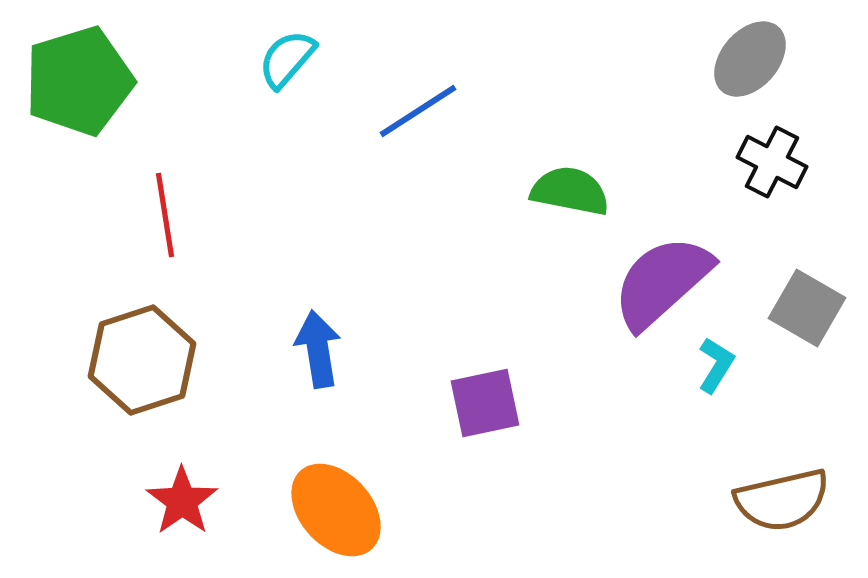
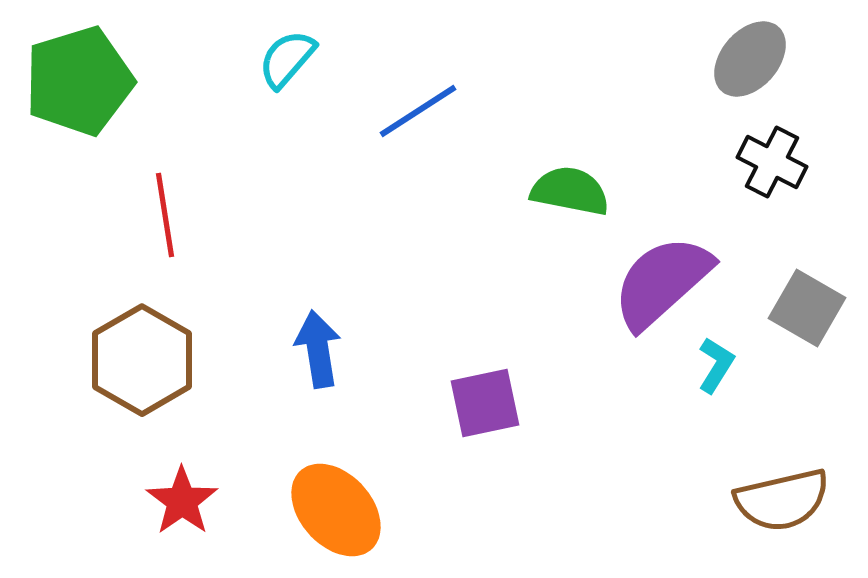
brown hexagon: rotated 12 degrees counterclockwise
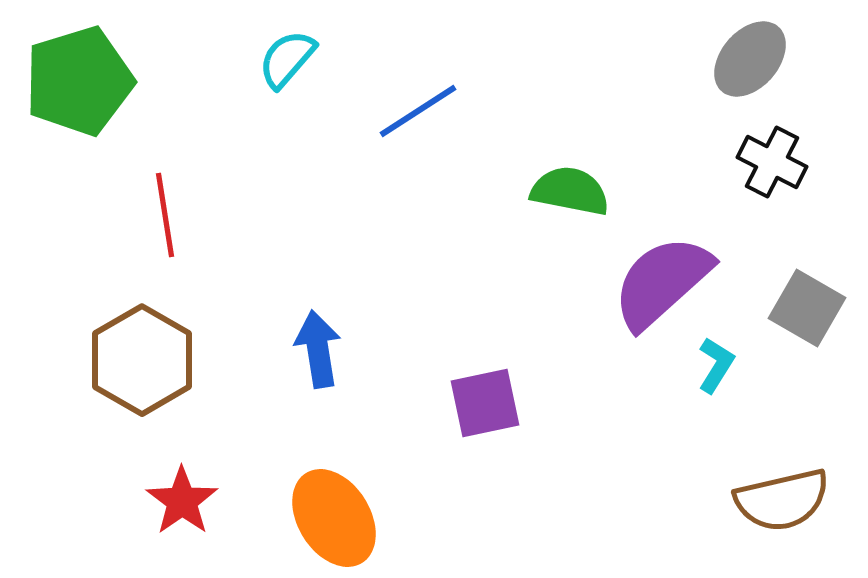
orange ellipse: moved 2 px left, 8 px down; rotated 10 degrees clockwise
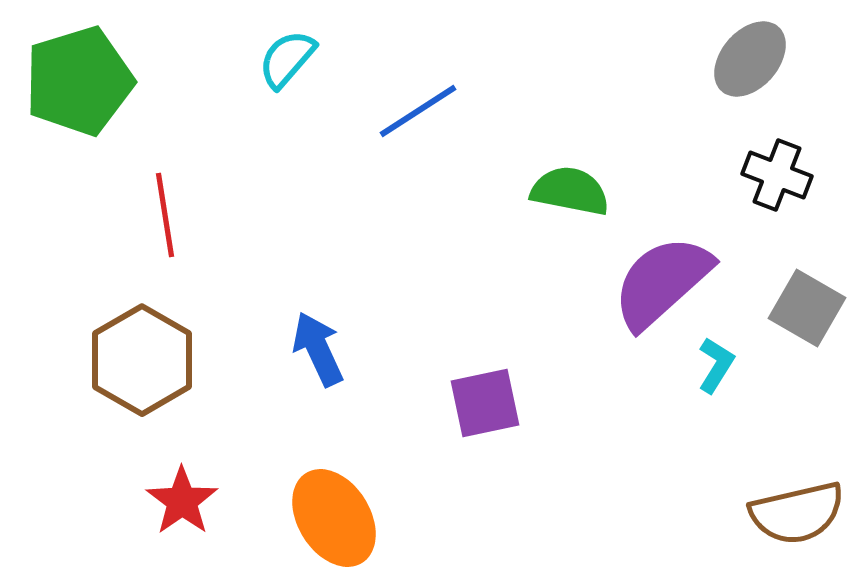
black cross: moved 5 px right, 13 px down; rotated 6 degrees counterclockwise
blue arrow: rotated 16 degrees counterclockwise
brown semicircle: moved 15 px right, 13 px down
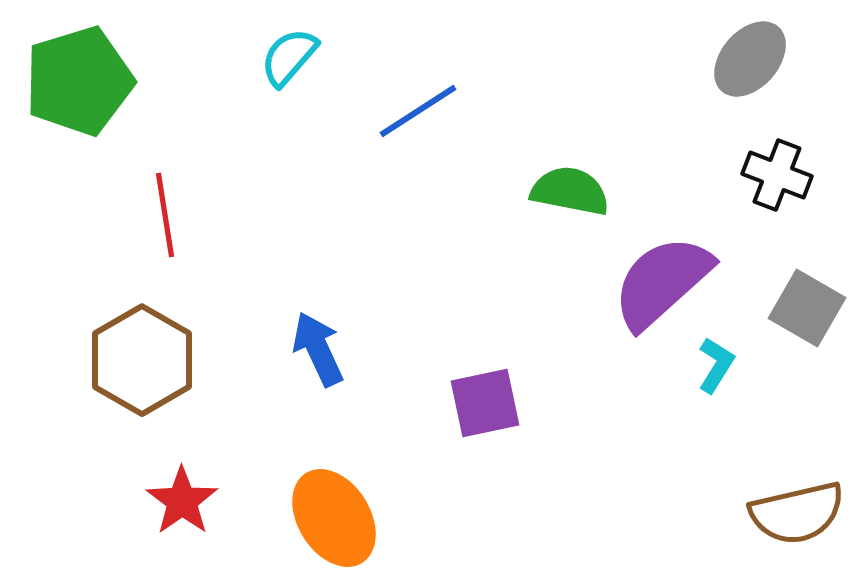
cyan semicircle: moved 2 px right, 2 px up
